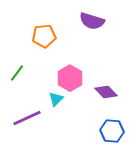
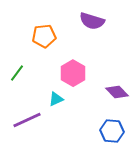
pink hexagon: moved 3 px right, 5 px up
purple diamond: moved 11 px right
cyan triangle: rotated 21 degrees clockwise
purple line: moved 2 px down
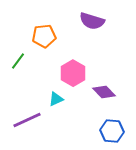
green line: moved 1 px right, 12 px up
purple diamond: moved 13 px left
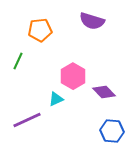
orange pentagon: moved 4 px left, 6 px up
green line: rotated 12 degrees counterclockwise
pink hexagon: moved 3 px down
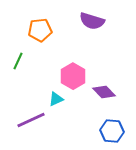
purple line: moved 4 px right
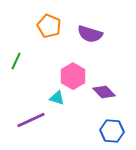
purple semicircle: moved 2 px left, 13 px down
orange pentagon: moved 9 px right, 4 px up; rotated 30 degrees clockwise
green line: moved 2 px left
cyan triangle: moved 1 px right, 1 px up; rotated 42 degrees clockwise
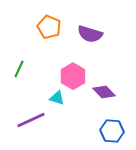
orange pentagon: moved 1 px down
green line: moved 3 px right, 8 px down
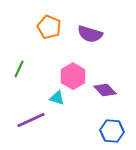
purple diamond: moved 1 px right, 2 px up
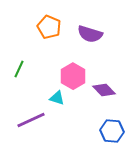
purple diamond: moved 1 px left
